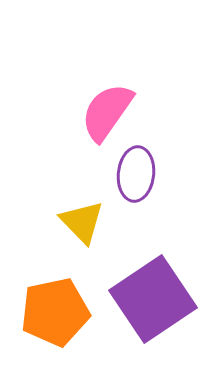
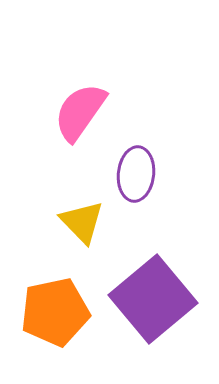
pink semicircle: moved 27 px left
purple square: rotated 6 degrees counterclockwise
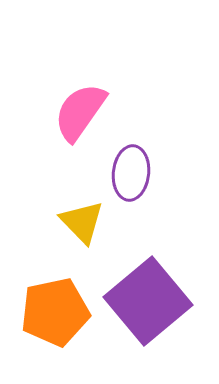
purple ellipse: moved 5 px left, 1 px up
purple square: moved 5 px left, 2 px down
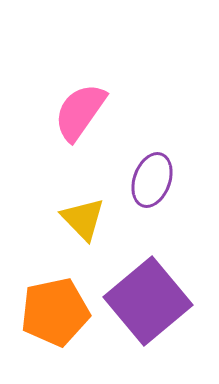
purple ellipse: moved 21 px right, 7 px down; rotated 14 degrees clockwise
yellow triangle: moved 1 px right, 3 px up
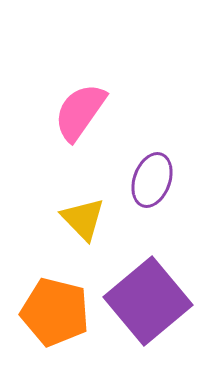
orange pentagon: rotated 26 degrees clockwise
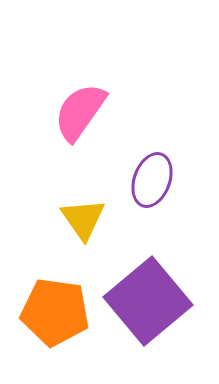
yellow triangle: rotated 9 degrees clockwise
orange pentagon: rotated 6 degrees counterclockwise
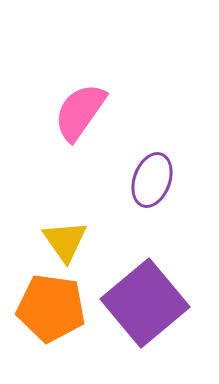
yellow triangle: moved 18 px left, 22 px down
purple square: moved 3 px left, 2 px down
orange pentagon: moved 4 px left, 4 px up
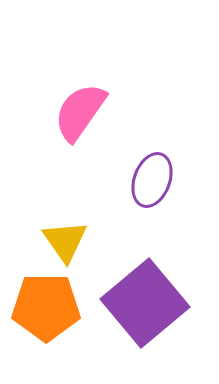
orange pentagon: moved 5 px left, 1 px up; rotated 8 degrees counterclockwise
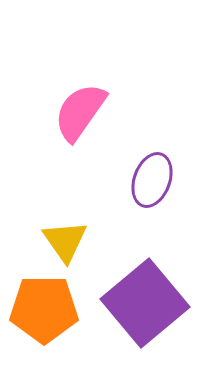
orange pentagon: moved 2 px left, 2 px down
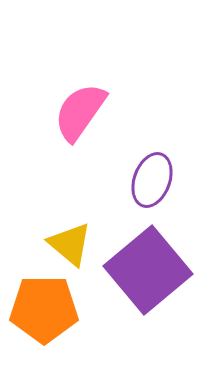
yellow triangle: moved 5 px right, 3 px down; rotated 15 degrees counterclockwise
purple square: moved 3 px right, 33 px up
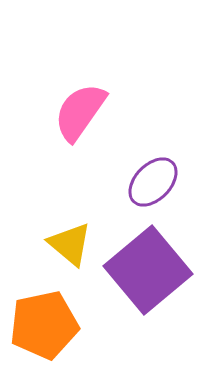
purple ellipse: moved 1 px right, 2 px down; rotated 24 degrees clockwise
orange pentagon: moved 16 px down; rotated 12 degrees counterclockwise
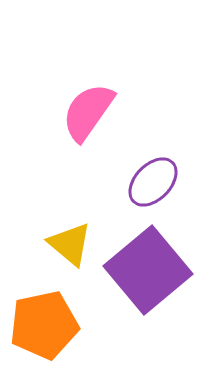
pink semicircle: moved 8 px right
